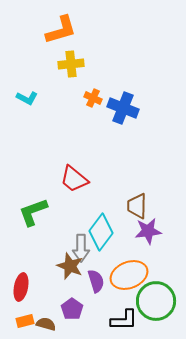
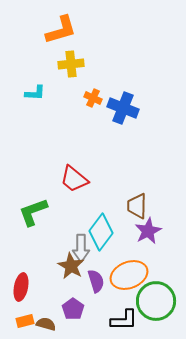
cyan L-shape: moved 8 px right, 5 px up; rotated 25 degrees counterclockwise
purple star: rotated 20 degrees counterclockwise
brown star: moved 1 px right; rotated 8 degrees clockwise
purple pentagon: moved 1 px right
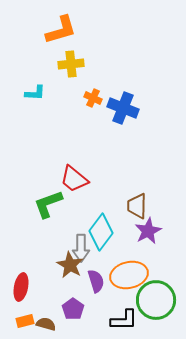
green L-shape: moved 15 px right, 8 px up
brown star: moved 1 px left, 1 px up
orange ellipse: rotated 9 degrees clockwise
green circle: moved 1 px up
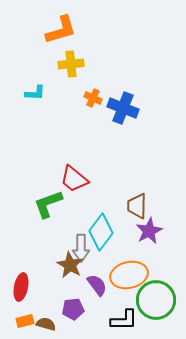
purple star: moved 1 px right
purple semicircle: moved 1 px right, 4 px down; rotated 20 degrees counterclockwise
purple pentagon: rotated 30 degrees clockwise
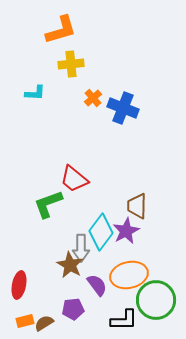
orange cross: rotated 24 degrees clockwise
purple star: moved 23 px left
red ellipse: moved 2 px left, 2 px up
brown semicircle: moved 2 px left, 1 px up; rotated 48 degrees counterclockwise
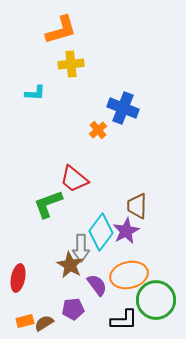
orange cross: moved 5 px right, 32 px down
red ellipse: moved 1 px left, 7 px up
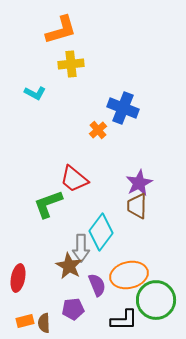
cyan L-shape: rotated 25 degrees clockwise
purple star: moved 13 px right, 48 px up
brown star: moved 1 px left, 1 px down
purple semicircle: rotated 15 degrees clockwise
brown semicircle: rotated 60 degrees counterclockwise
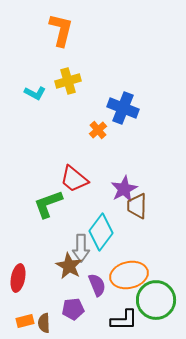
orange L-shape: rotated 60 degrees counterclockwise
yellow cross: moved 3 px left, 17 px down; rotated 10 degrees counterclockwise
purple star: moved 15 px left, 6 px down
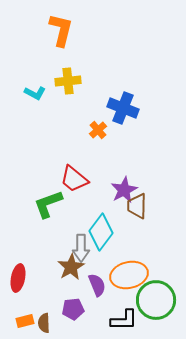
yellow cross: rotated 10 degrees clockwise
purple star: moved 1 px down
brown star: moved 2 px right, 1 px down; rotated 12 degrees clockwise
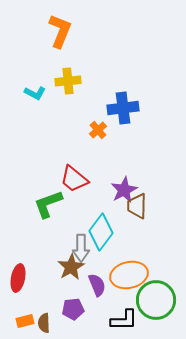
orange L-shape: moved 1 px left, 1 px down; rotated 8 degrees clockwise
blue cross: rotated 28 degrees counterclockwise
